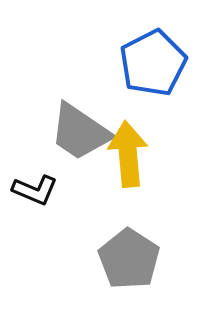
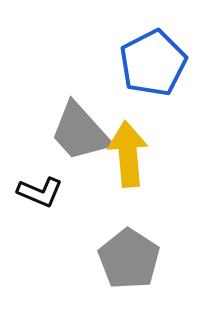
gray trapezoid: rotated 14 degrees clockwise
black L-shape: moved 5 px right, 2 px down
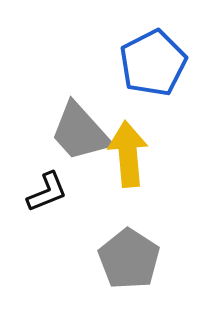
black L-shape: moved 7 px right; rotated 45 degrees counterclockwise
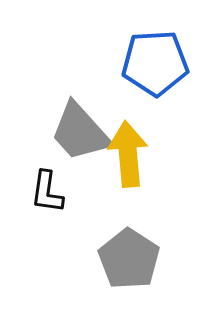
blue pentagon: moved 2 px right; rotated 24 degrees clockwise
black L-shape: rotated 120 degrees clockwise
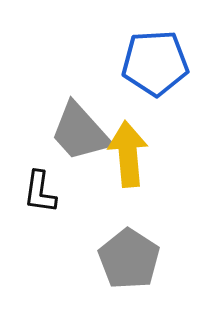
black L-shape: moved 7 px left
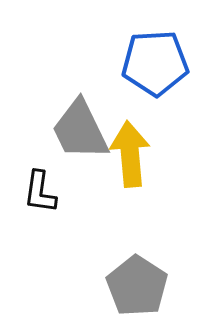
gray trapezoid: moved 2 px up; rotated 16 degrees clockwise
yellow arrow: moved 2 px right
gray pentagon: moved 8 px right, 27 px down
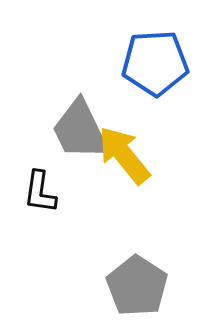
yellow arrow: moved 6 px left, 1 px down; rotated 34 degrees counterclockwise
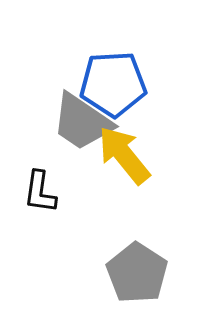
blue pentagon: moved 42 px left, 21 px down
gray trapezoid: moved 2 px right, 8 px up; rotated 30 degrees counterclockwise
gray pentagon: moved 13 px up
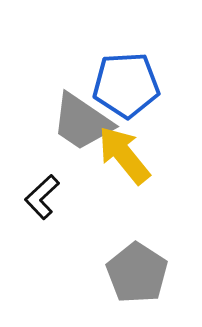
blue pentagon: moved 13 px right, 1 px down
black L-shape: moved 2 px right, 5 px down; rotated 39 degrees clockwise
